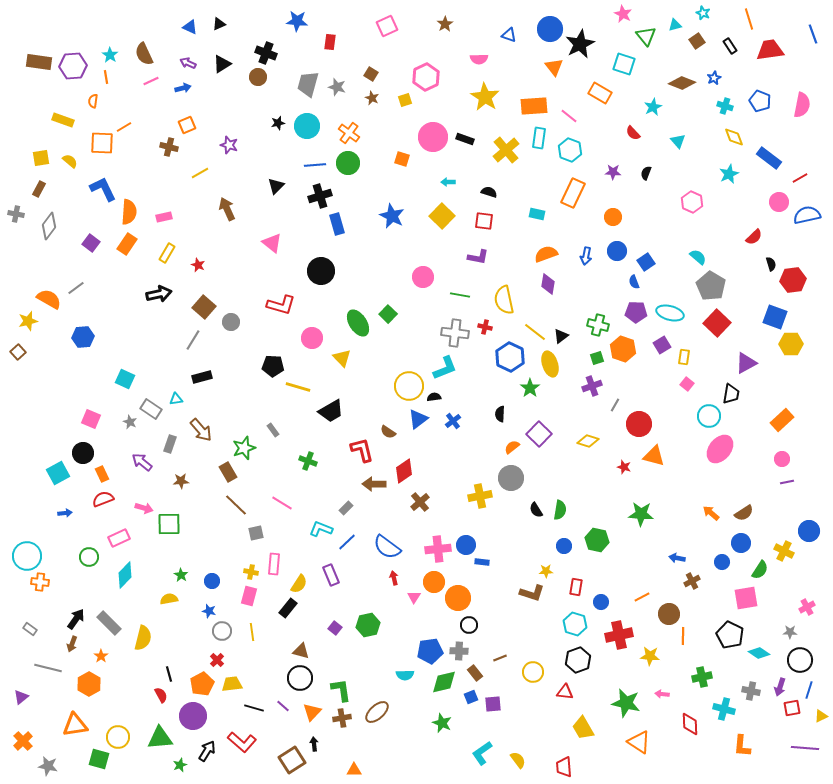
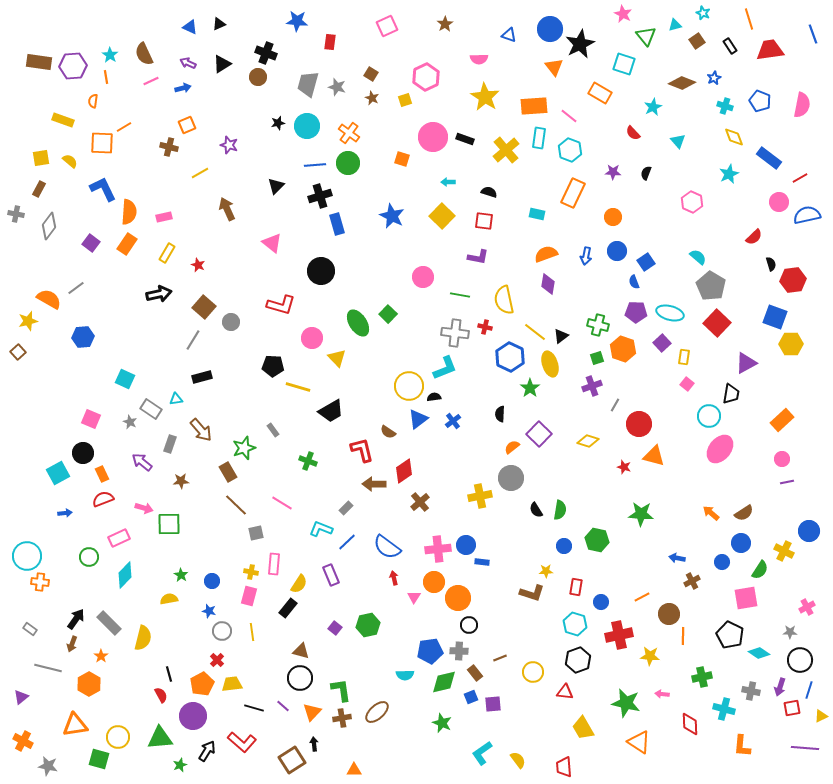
purple square at (662, 345): moved 2 px up; rotated 12 degrees counterclockwise
yellow triangle at (342, 358): moved 5 px left
orange cross at (23, 741): rotated 18 degrees counterclockwise
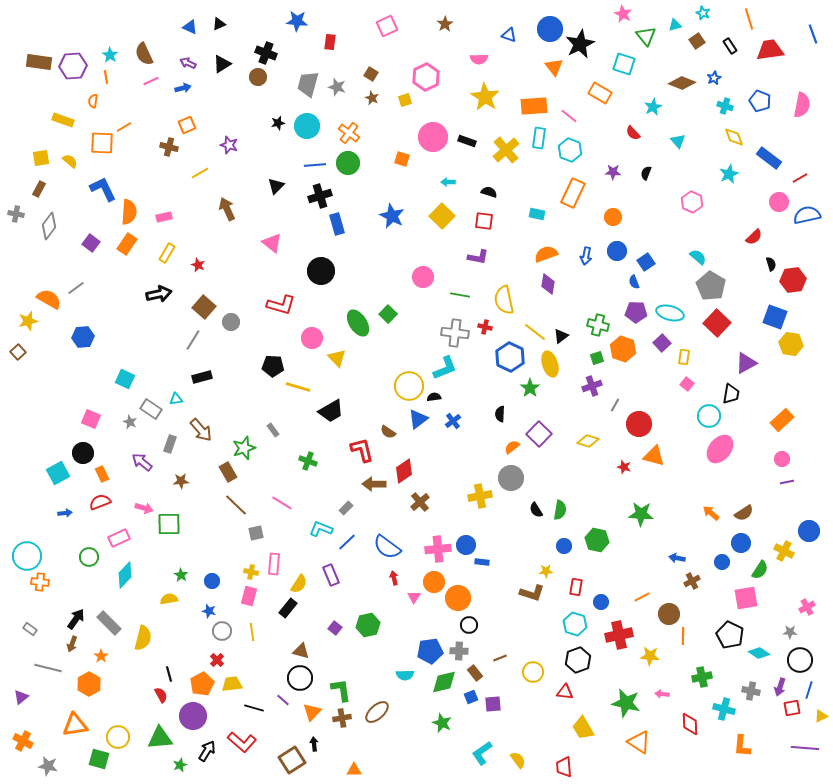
black rectangle at (465, 139): moved 2 px right, 2 px down
yellow hexagon at (791, 344): rotated 10 degrees clockwise
red semicircle at (103, 499): moved 3 px left, 3 px down
purple line at (283, 706): moved 6 px up
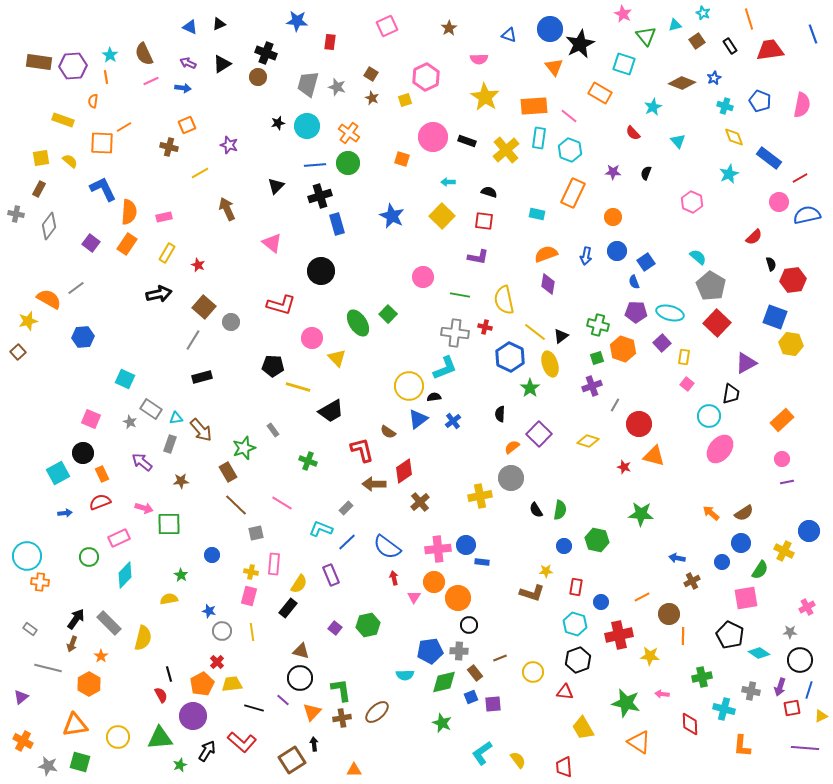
brown star at (445, 24): moved 4 px right, 4 px down
blue arrow at (183, 88): rotated 21 degrees clockwise
cyan triangle at (176, 399): moved 19 px down
blue circle at (212, 581): moved 26 px up
red cross at (217, 660): moved 2 px down
green square at (99, 759): moved 19 px left, 3 px down
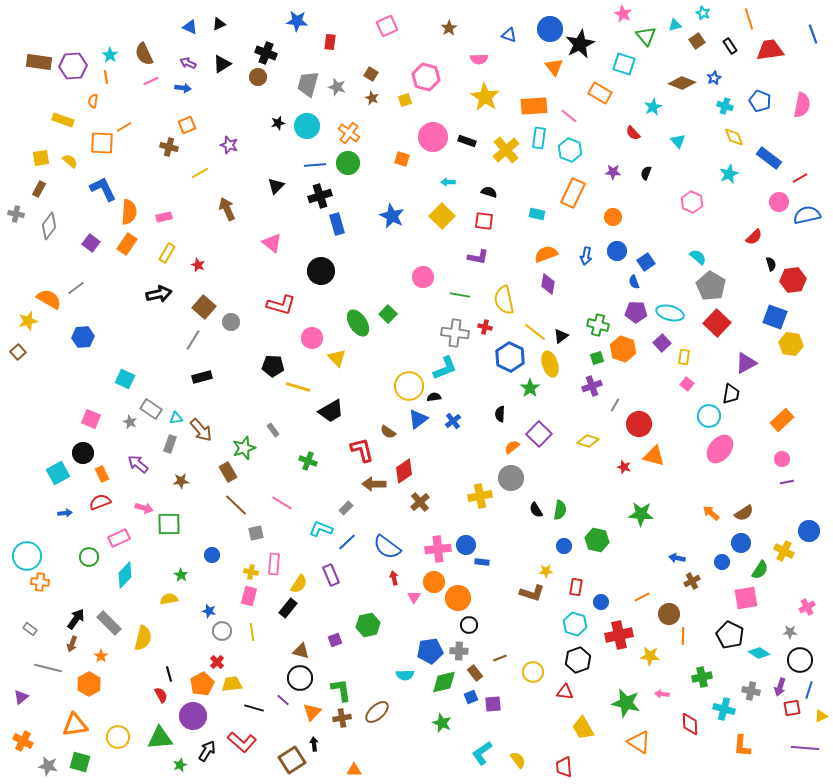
pink hexagon at (426, 77): rotated 20 degrees counterclockwise
purple arrow at (142, 462): moved 4 px left, 2 px down
purple square at (335, 628): moved 12 px down; rotated 32 degrees clockwise
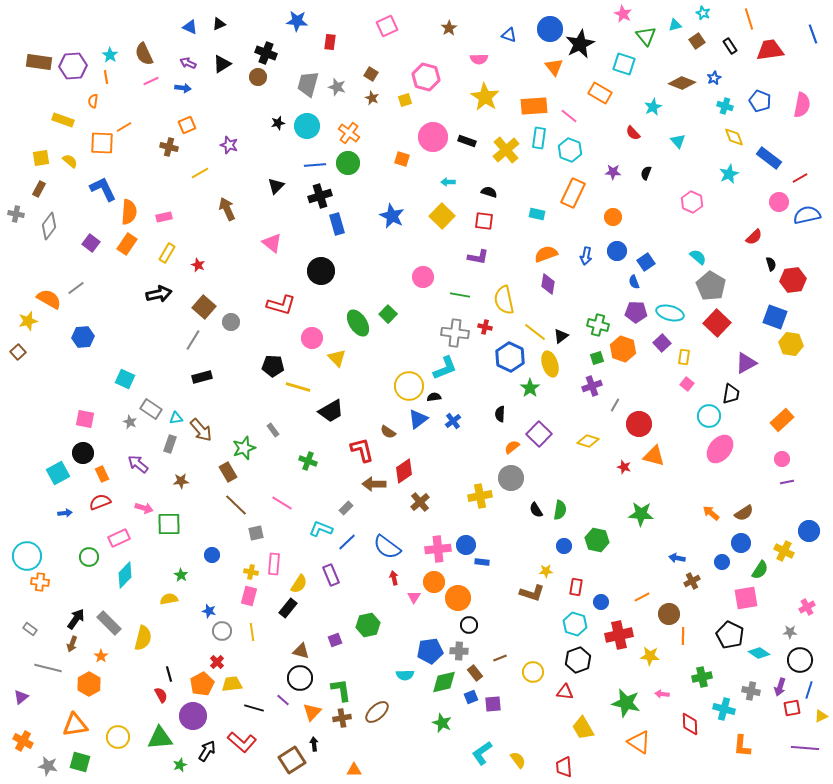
pink square at (91, 419): moved 6 px left; rotated 12 degrees counterclockwise
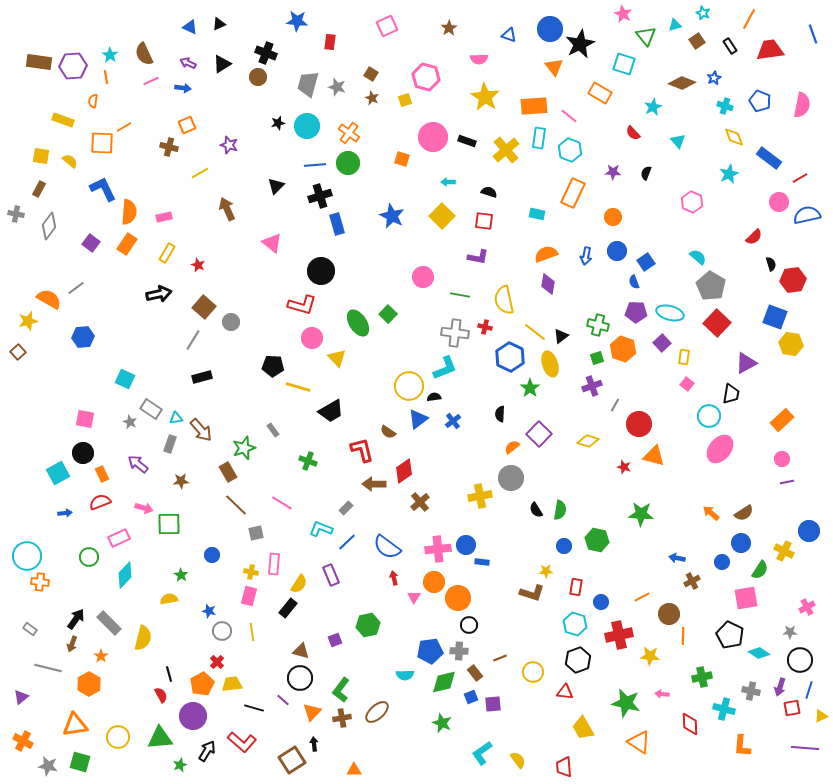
orange line at (749, 19): rotated 45 degrees clockwise
yellow square at (41, 158): moved 2 px up; rotated 18 degrees clockwise
red L-shape at (281, 305): moved 21 px right
green L-shape at (341, 690): rotated 135 degrees counterclockwise
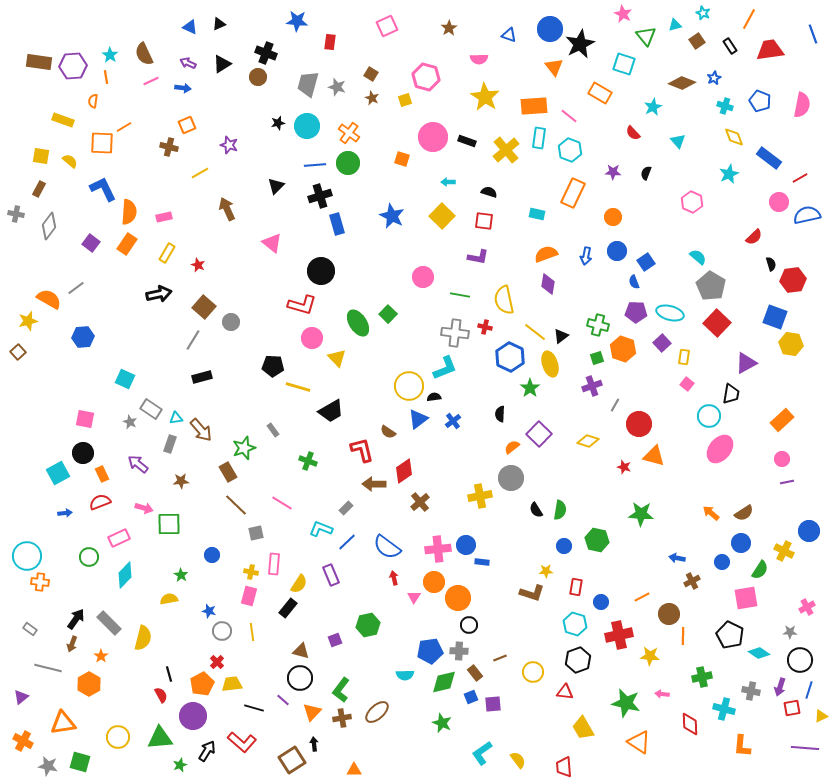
orange triangle at (75, 725): moved 12 px left, 2 px up
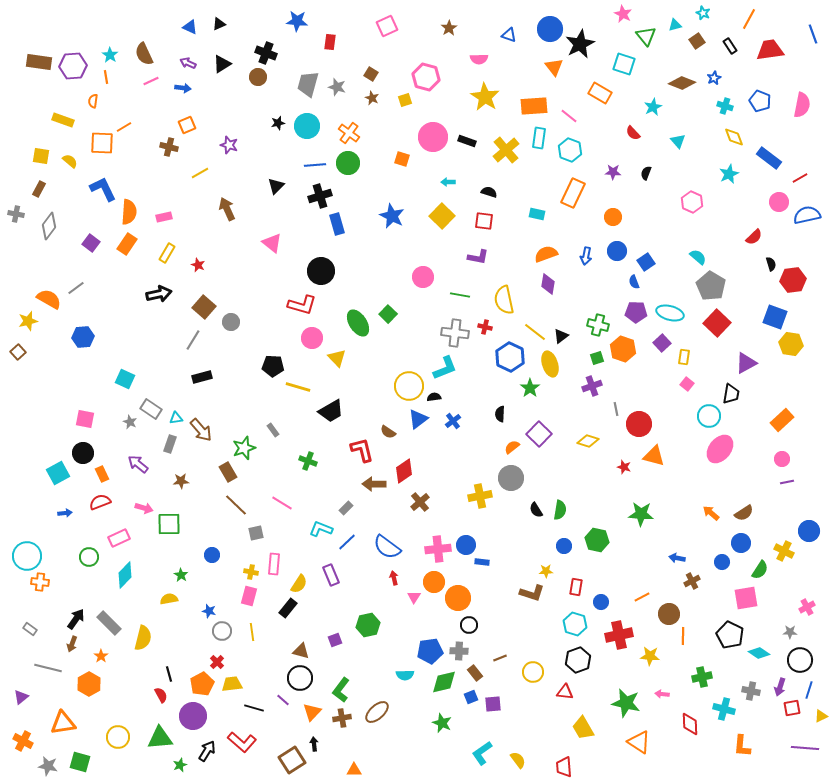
gray line at (615, 405): moved 1 px right, 4 px down; rotated 40 degrees counterclockwise
